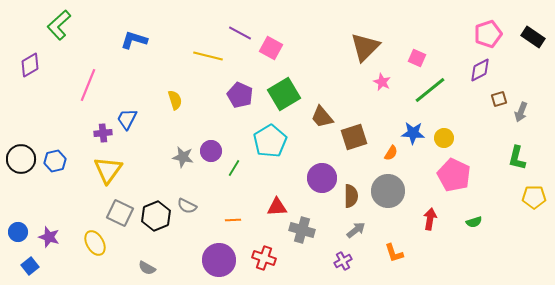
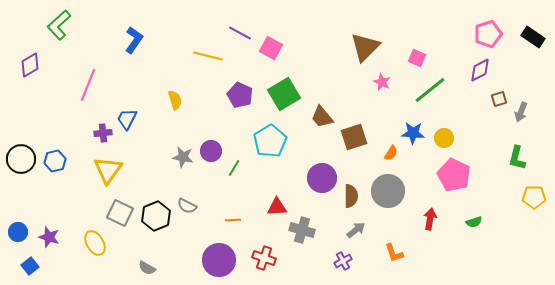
blue L-shape at (134, 40): rotated 108 degrees clockwise
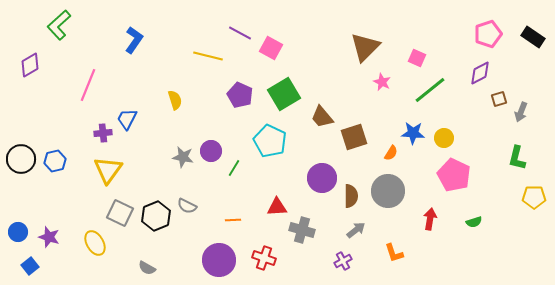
purple diamond at (480, 70): moved 3 px down
cyan pentagon at (270, 141): rotated 16 degrees counterclockwise
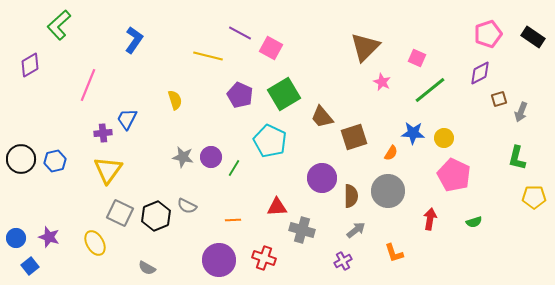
purple circle at (211, 151): moved 6 px down
blue circle at (18, 232): moved 2 px left, 6 px down
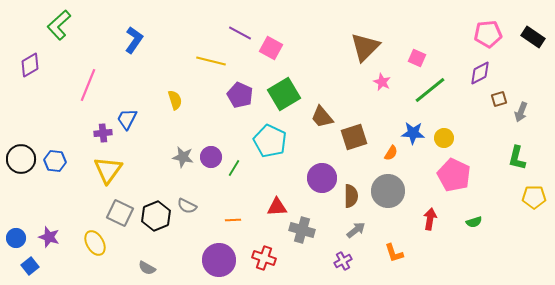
pink pentagon at (488, 34): rotated 12 degrees clockwise
yellow line at (208, 56): moved 3 px right, 5 px down
blue hexagon at (55, 161): rotated 20 degrees clockwise
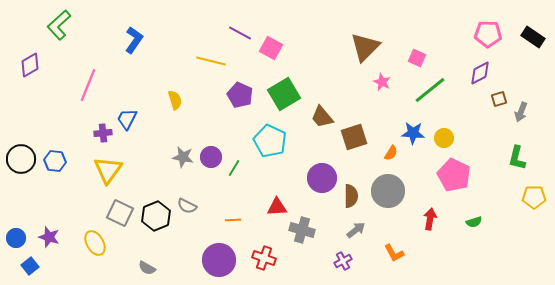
pink pentagon at (488, 34): rotated 8 degrees clockwise
orange L-shape at (394, 253): rotated 10 degrees counterclockwise
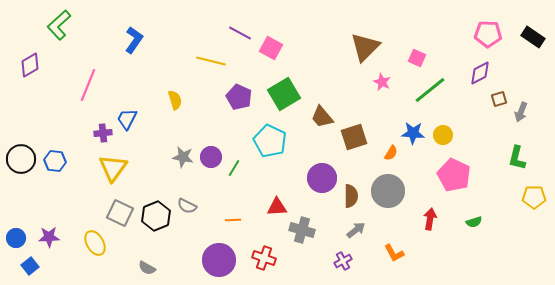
purple pentagon at (240, 95): moved 1 px left, 2 px down
yellow circle at (444, 138): moved 1 px left, 3 px up
yellow triangle at (108, 170): moved 5 px right, 2 px up
purple star at (49, 237): rotated 20 degrees counterclockwise
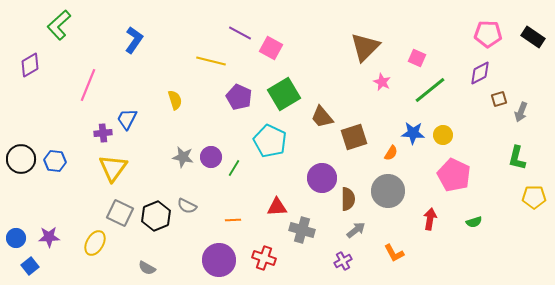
brown semicircle at (351, 196): moved 3 px left, 3 px down
yellow ellipse at (95, 243): rotated 60 degrees clockwise
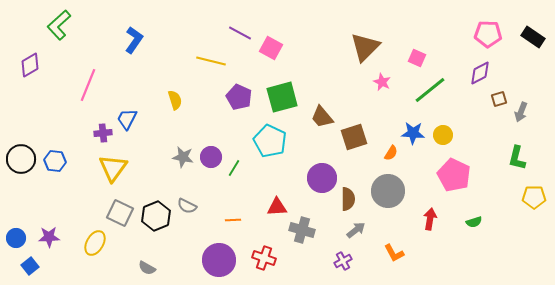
green square at (284, 94): moved 2 px left, 3 px down; rotated 16 degrees clockwise
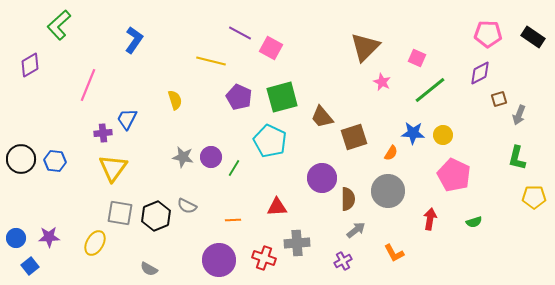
gray arrow at (521, 112): moved 2 px left, 3 px down
gray square at (120, 213): rotated 16 degrees counterclockwise
gray cross at (302, 230): moved 5 px left, 13 px down; rotated 20 degrees counterclockwise
gray semicircle at (147, 268): moved 2 px right, 1 px down
